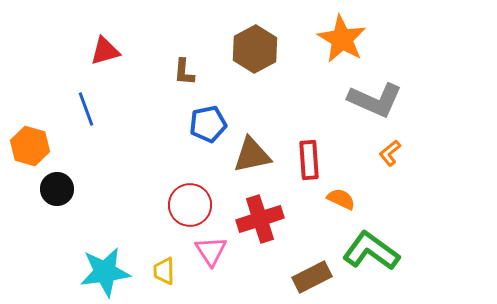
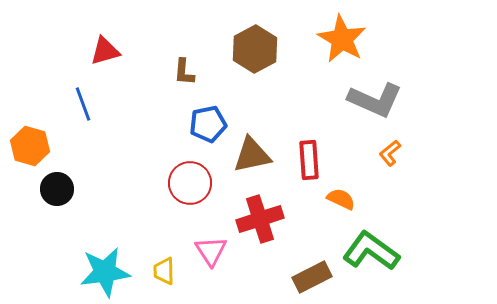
blue line: moved 3 px left, 5 px up
red circle: moved 22 px up
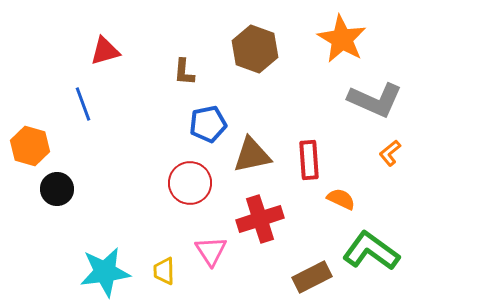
brown hexagon: rotated 12 degrees counterclockwise
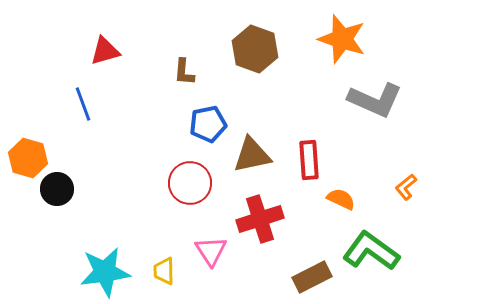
orange star: rotated 12 degrees counterclockwise
orange hexagon: moved 2 px left, 12 px down
orange L-shape: moved 16 px right, 34 px down
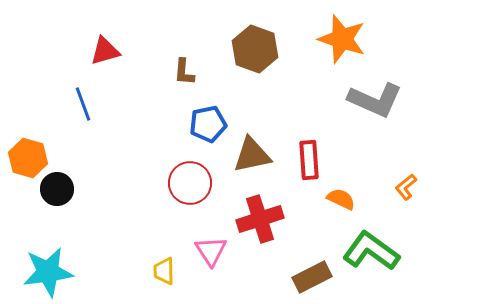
cyan star: moved 57 px left
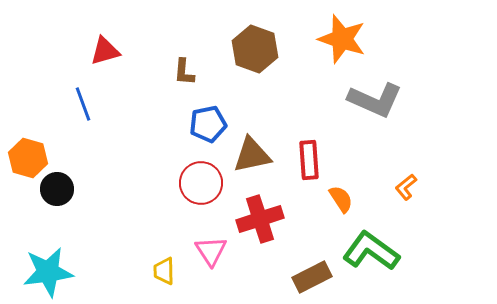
red circle: moved 11 px right
orange semicircle: rotated 32 degrees clockwise
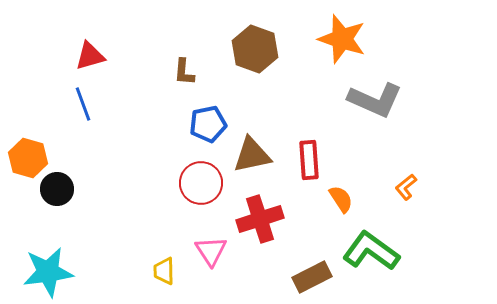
red triangle: moved 15 px left, 5 px down
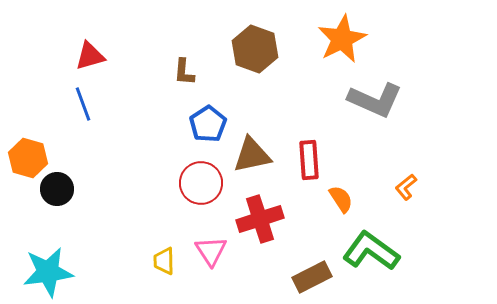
orange star: rotated 27 degrees clockwise
blue pentagon: rotated 21 degrees counterclockwise
yellow trapezoid: moved 10 px up
